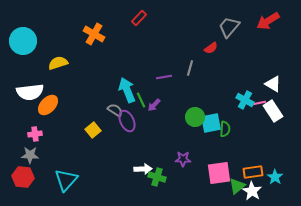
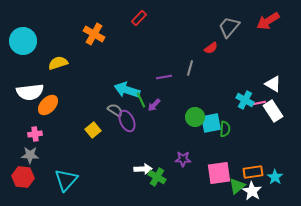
cyan arrow: rotated 50 degrees counterclockwise
green cross: rotated 12 degrees clockwise
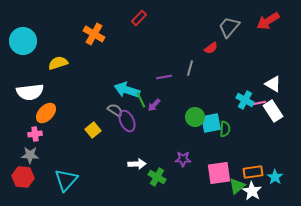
orange ellipse: moved 2 px left, 8 px down
white arrow: moved 6 px left, 5 px up
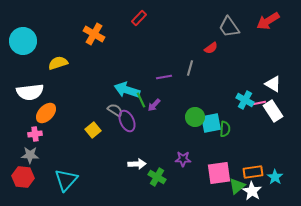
gray trapezoid: rotated 75 degrees counterclockwise
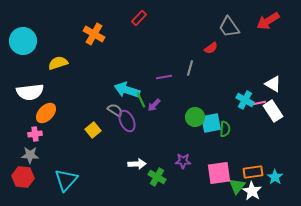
purple star: moved 2 px down
green triangle: rotated 12 degrees counterclockwise
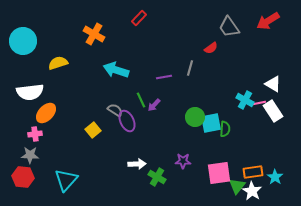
cyan arrow: moved 11 px left, 20 px up
